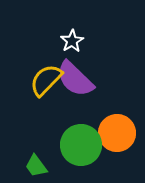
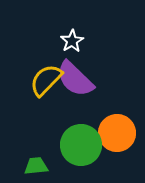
green trapezoid: rotated 120 degrees clockwise
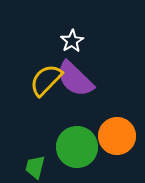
orange circle: moved 3 px down
green circle: moved 4 px left, 2 px down
green trapezoid: moved 1 px left, 1 px down; rotated 70 degrees counterclockwise
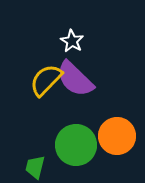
white star: rotated 10 degrees counterclockwise
green circle: moved 1 px left, 2 px up
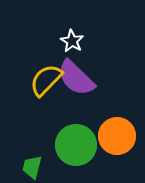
purple semicircle: moved 1 px right, 1 px up
green trapezoid: moved 3 px left
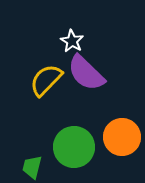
purple semicircle: moved 10 px right, 5 px up
orange circle: moved 5 px right, 1 px down
green circle: moved 2 px left, 2 px down
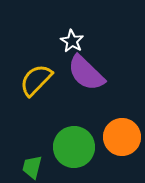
yellow semicircle: moved 10 px left
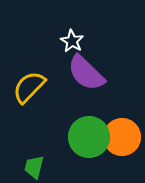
yellow semicircle: moved 7 px left, 7 px down
green circle: moved 15 px right, 10 px up
green trapezoid: moved 2 px right
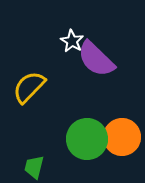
purple semicircle: moved 10 px right, 14 px up
green circle: moved 2 px left, 2 px down
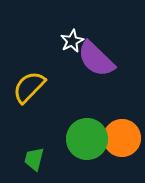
white star: rotated 15 degrees clockwise
orange circle: moved 1 px down
green trapezoid: moved 8 px up
